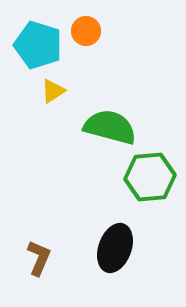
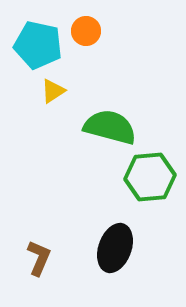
cyan pentagon: rotated 6 degrees counterclockwise
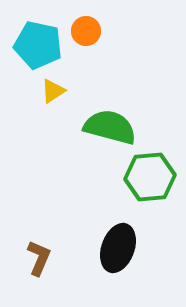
black ellipse: moved 3 px right
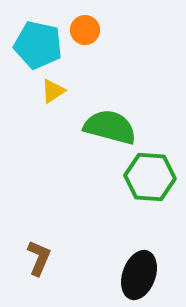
orange circle: moved 1 px left, 1 px up
green hexagon: rotated 9 degrees clockwise
black ellipse: moved 21 px right, 27 px down
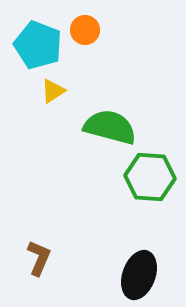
cyan pentagon: rotated 9 degrees clockwise
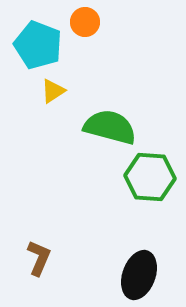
orange circle: moved 8 px up
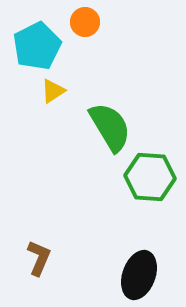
cyan pentagon: moved 1 px left, 1 px down; rotated 24 degrees clockwise
green semicircle: rotated 44 degrees clockwise
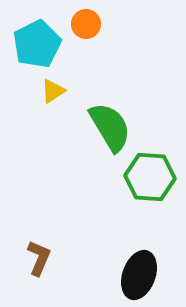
orange circle: moved 1 px right, 2 px down
cyan pentagon: moved 2 px up
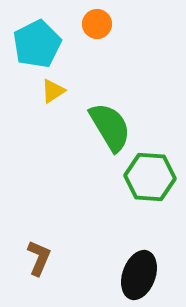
orange circle: moved 11 px right
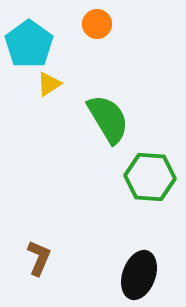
cyan pentagon: moved 8 px left; rotated 9 degrees counterclockwise
yellow triangle: moved 4 px left, 7 px up
green semicircle: moved 2 px left, 8 px up
